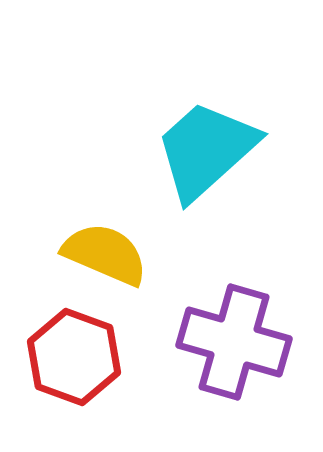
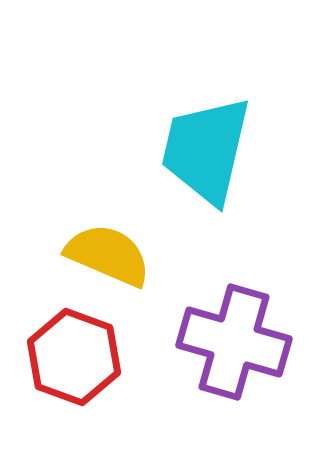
cyan trapezoid: rotated 35 degrees counterclockwise
yellow semicircle: moved 3 px right, 1 px down
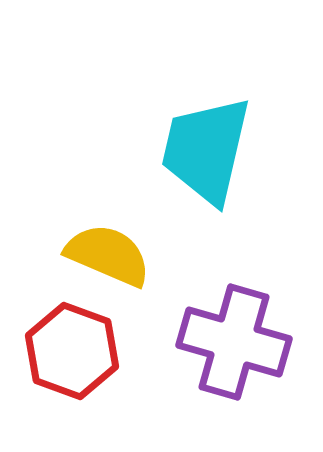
red hexagon: moved 2 px left, 6 px up
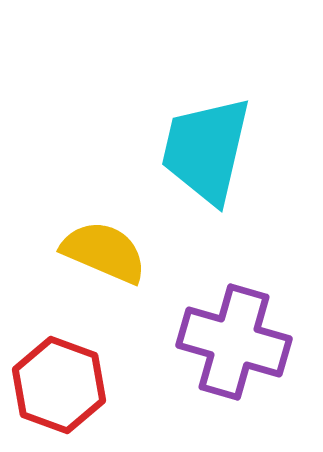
yellow semicircle: moved 4 px left, 3 px up
red hexagon: moved 13 px left, 34 px down
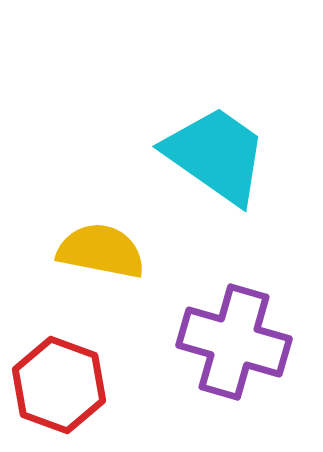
cyan trapezoid: moved 10 px right, 5 px down; rotated 112 degrees clockwise
yellow semicircle: moved 3 px left, 1 px up; rotated 12 degrees counterclockwise
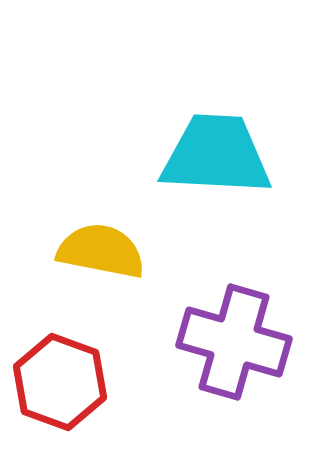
cyan trapezoid: rotated 32 degrees counterclockwise
red hexagon: moved 1 px right, 3 px up
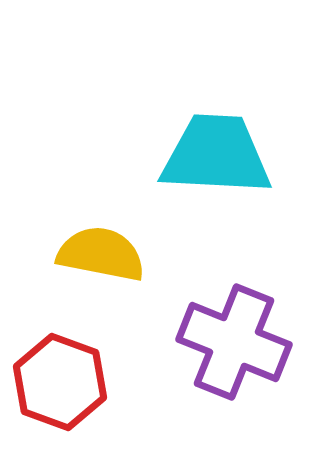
yellow semicircle: moved 3 px down
purple cross: rotated 6 degrees clockwise
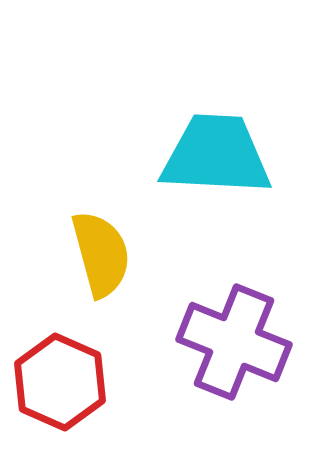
yellow semicircle: rotated 64 degrees clockwise
red hexagon: rotated 4 degrees clockwise
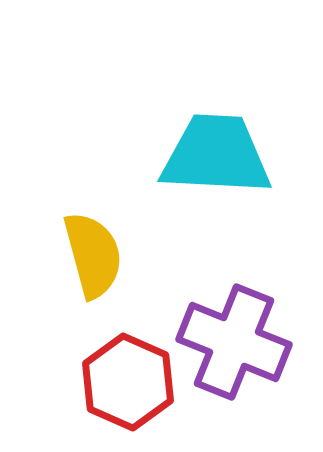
yellow semicircle: moved 8 px left, 1 px down
red hexagon: moved 68 px right
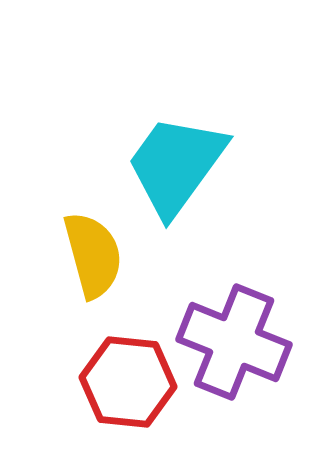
cyan trapezoid: moved 40 px left, 10 px down; rotated 57 degrees counterclockwise
red hexagon: rotated 18 degrees counterclockwise
